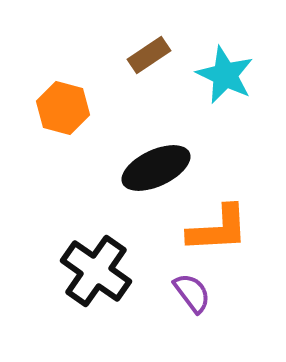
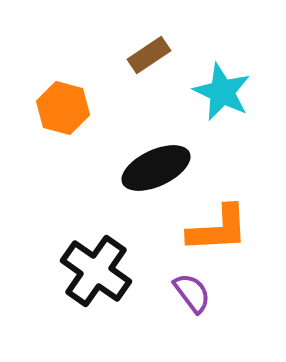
cyan star: moved 3 px left, 17 px down
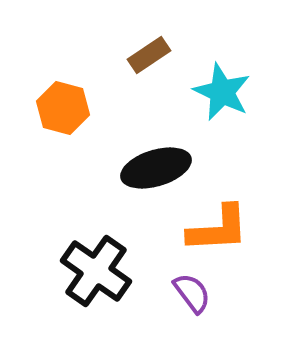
black ellipse: rotated 8 degrees clockwise
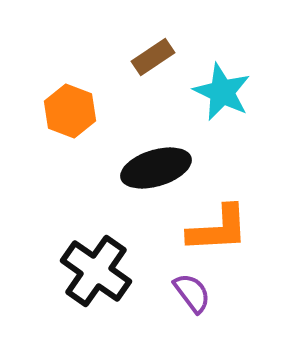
brown rectangle: moved 4 px right, 2 px down
orange hexagon: moved 7 px right, 3 px down; rotated 6 degrees clockwise
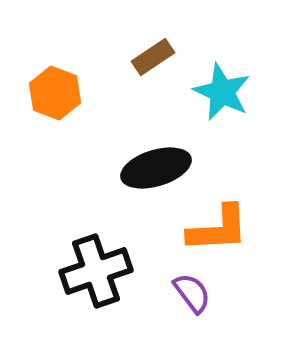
orange hexagon: moved 15 px left, 18 px up
black cross: rotated 36 degrees clockwise
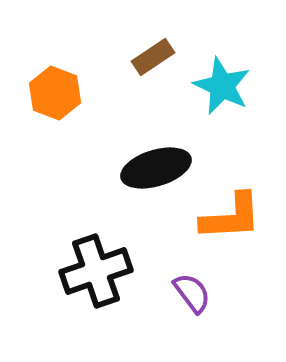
cyan star: moved 6 px up
orange L-shape: moved 13 px right, 12 px up
